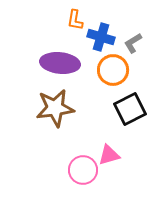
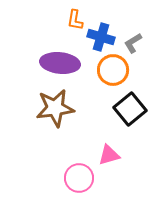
black square: rotated 12 degrees counterclockwise
pink circle: moved 4 px left, 8 px down
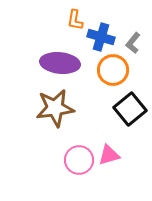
gray L-shape: rotated 20 degrees counterclockwise
pink circle: moved 18 px up
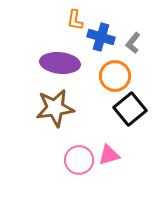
orange circle: moved 2 px right, 6 px down
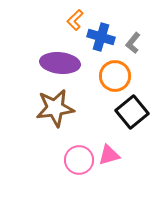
orange L-shape: rotated 35 degrees clockwise
black square: moved 2 px right, 3 px down
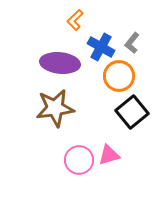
blue cross: moved 10 px down; rotated 12 degrees clockwise
gray L-shape: moved 1 px left
orange circle: moved 4 px right
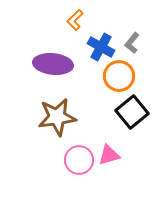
purple ellipse: moved 7 px left, 1 px down
brown star: moved 2 px right, 9 px down
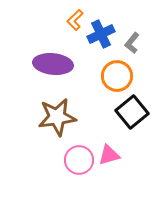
blue cross: moved 13 px up; rotated 36 degrees clockwise
orange circle: moved 2 px left
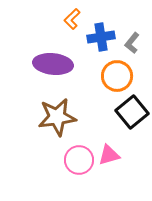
orange L-shape: moved 3 px left, 1 px up
blue cross: moved 3 px down; rotated 16 degrees clockwise
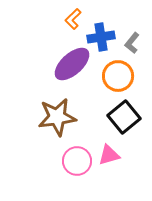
orange L-shape: moved 1 px right
purple ellipse: moved 19 px right; rotated 48 degrees counterclockwise
orange circle: moved 1 px right
black square: moved 8 px left, 5 px down
pink circle: moved 2 px left, 1 px down
